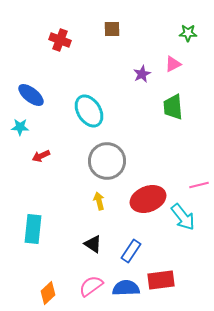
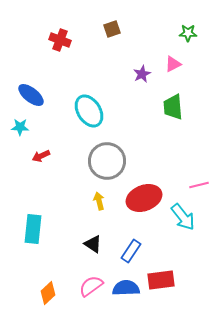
brown square: rotated 18 degrees counterclockwise
red ellipse: moved 4 px left, 1 px up
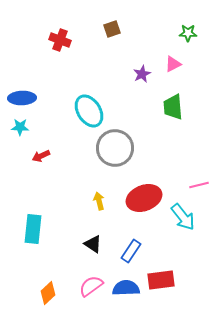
blue ellipse: moved 9 px left, 3 px down; rotated 40 degrees counterclockwise
gray circle: moved 8 px right, 13 px up
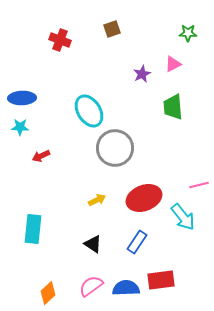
yellow arrow: moved 2 px left, 1 px up; rotated 78 degrees clockwise
blue rectangle: moved 6 px right, 9 px up
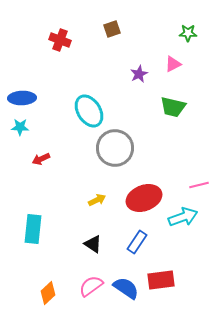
purple star: moved 3 px left
green trapezoid: rotated 72 degrees counterclockwise
red arrow: moved 3 px down
cyan arrow: rotated 72 degrees counterclockwise
blue semicircle: rotated 36 degrees clockwise
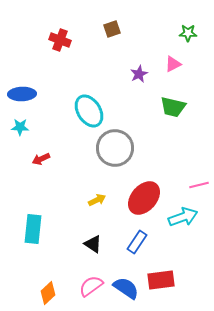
blue ellipse: moved 4 px up
red ellipse: rotated 28 degrees counterclockwise
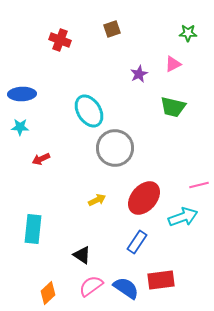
black triangle: moved 11 px left, 11 px down
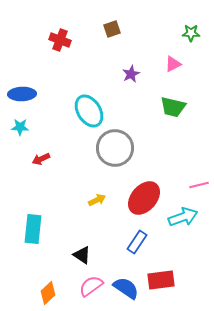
green star: moved 3 px right
purple star: moved 8 px left
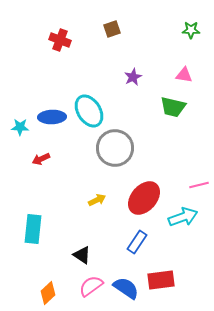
green star: moved 3 px up
pink triangle: moved 11 px right, 11 px down; rotated 36 degrees clockwise
purple star: moved 2 px right, 3 px down
blue ellipse: moved 30 px right, 23 px down
